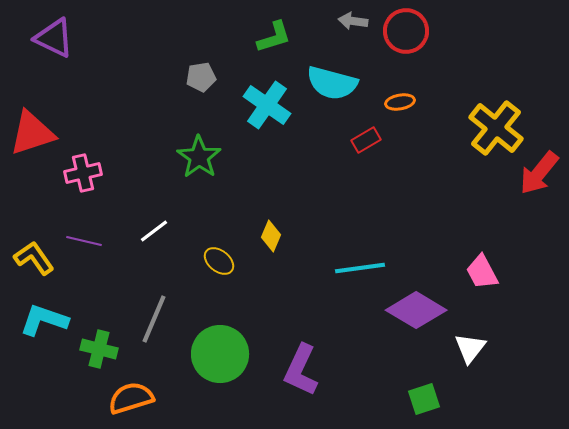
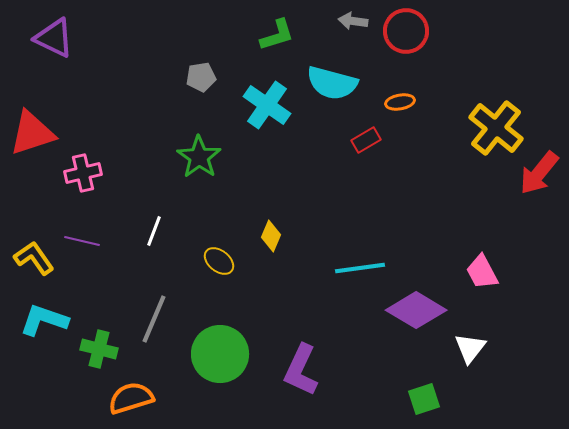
green L-shape: moved 3 px right, 2 px up
white line: rotated 32 degrees counterclockwise
purple line: moved 2 px left
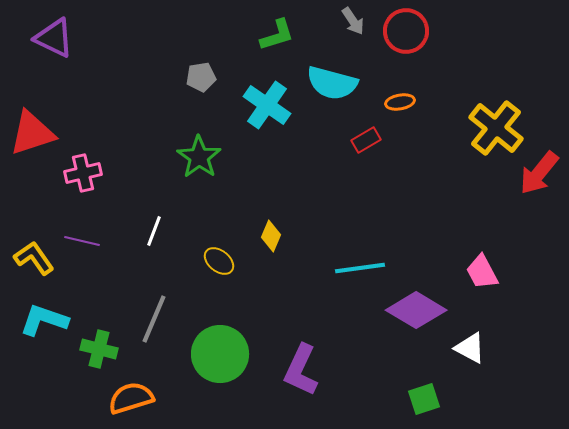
gray arrow: rotated 132 degrees counterclockwise
white triangle: rotated 40 degrees counterclockwise
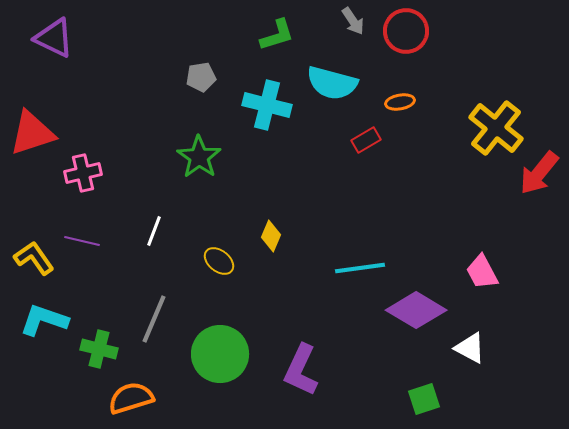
cyan cross: rotated 21 degrees counterclockwise
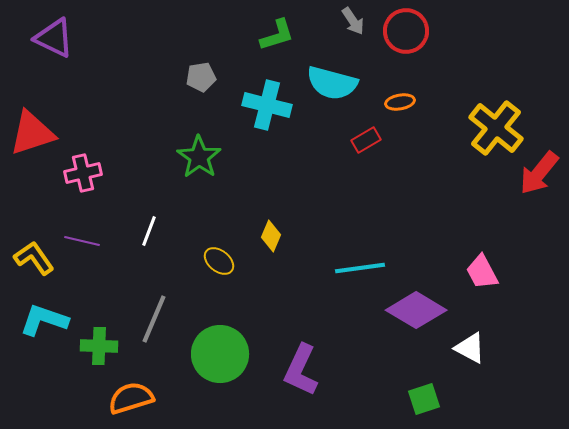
white line: moved 5 px left
green cross: moved 3 px up; rotated 12 degrees counterclockwise
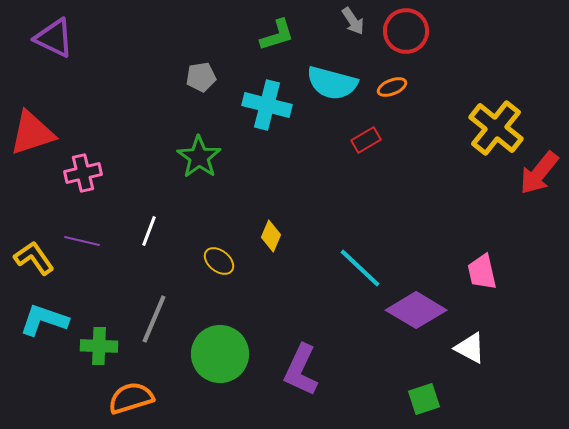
orange ellipse: moved 8 px left, 15 px up; rotated 12 degrees counterclockwise
cyan line: rotated 51 degrees clockwise
pink trapezoid: rotated 15 degrees clockwise
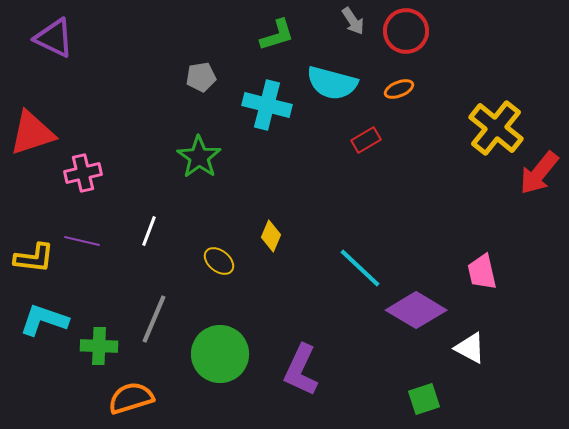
orange ellipse: moved 7 px right, 2 px down
yellow L-shape: rotated 132 degrees clockwise
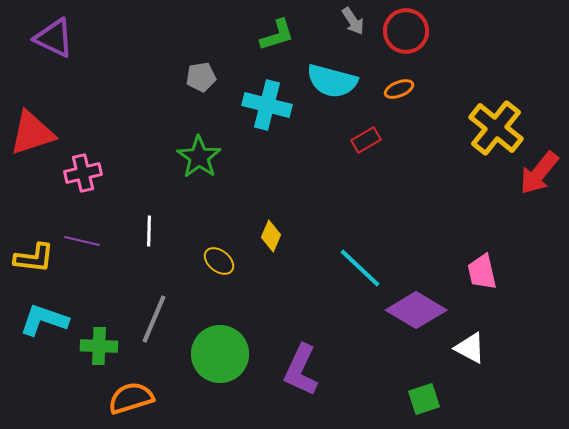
cyan semicircle: moved 2 px up
white line: rotated 20 degrees counterclockwise
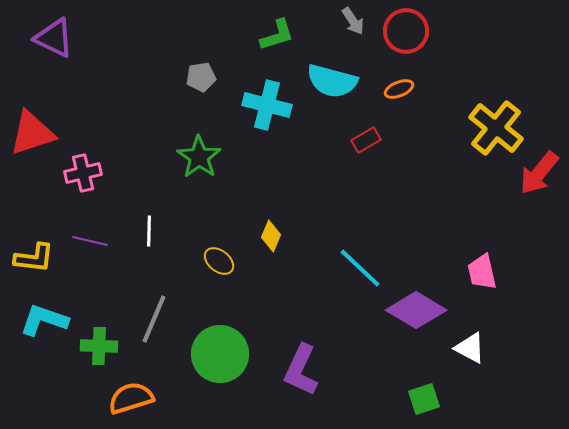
purple line: moved 8 px right
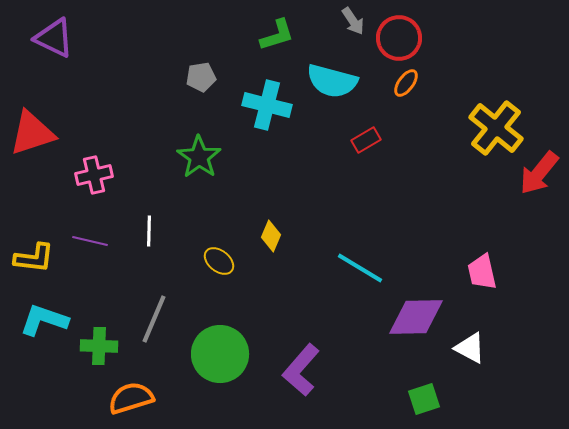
red circle: moved 7 px left, 7 px down
orange ellipse: moved 7 px right, 6 px up; rotated 32 degrees counterclockwise
pink cross: moved 11 px right, 2 px down
cyan line: rotated 12 degrees counterclockwise
purple diamond: moved 7 px down; rotated 32 degrees counterclockwise
purple L-shape: rotated 16 degrees clockwise
